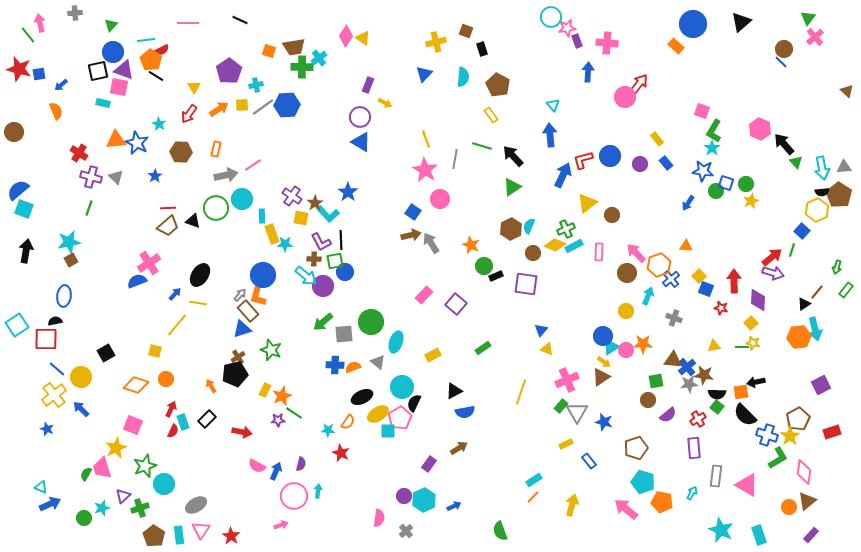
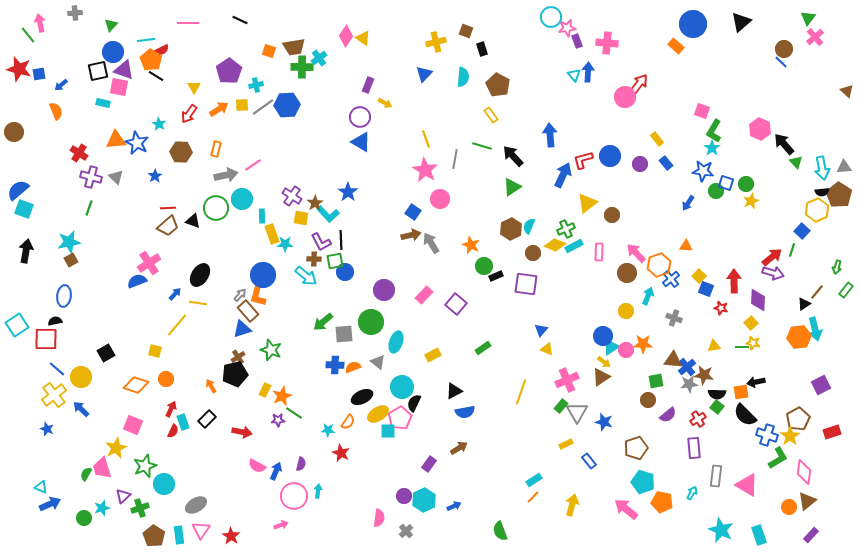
cyan triangle at (553, 105): moved 21 px right, 30 px up
purple circle at (323, 286): moved 61 px right, 4 px down
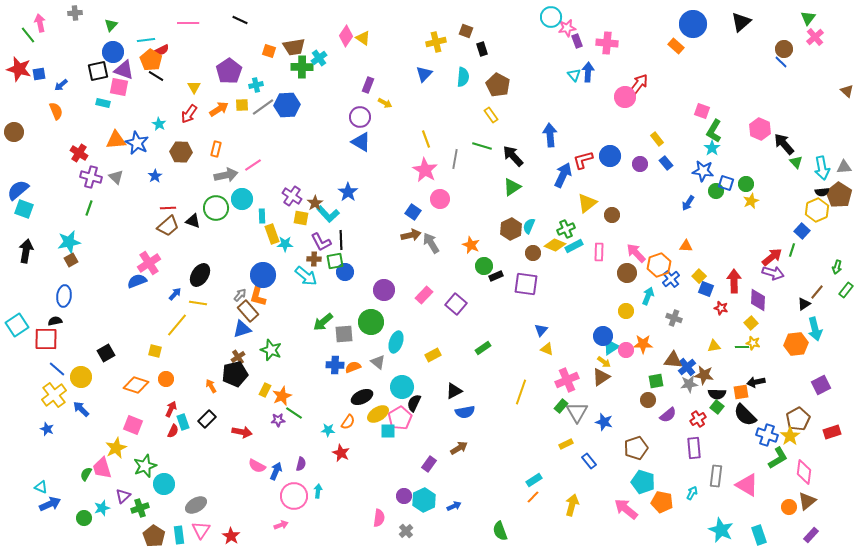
orange hexagon at (799, 337): moved 3 px left, 7 px down
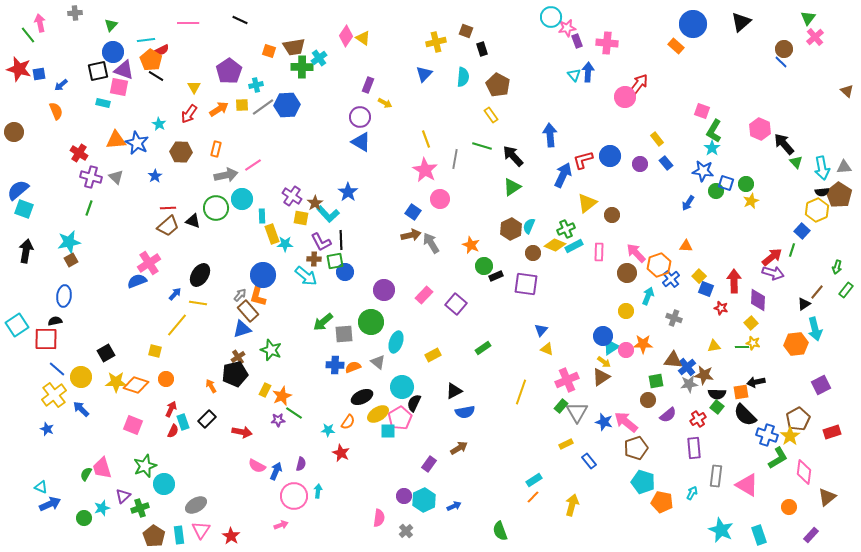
yellow star at (116, 448): moved 66 px up; rotated 25 degrees clockwise
brown triangle at (807, 501): moved 20 px right, 4 px up
pink arrow at (626, 509): moved 87 px up
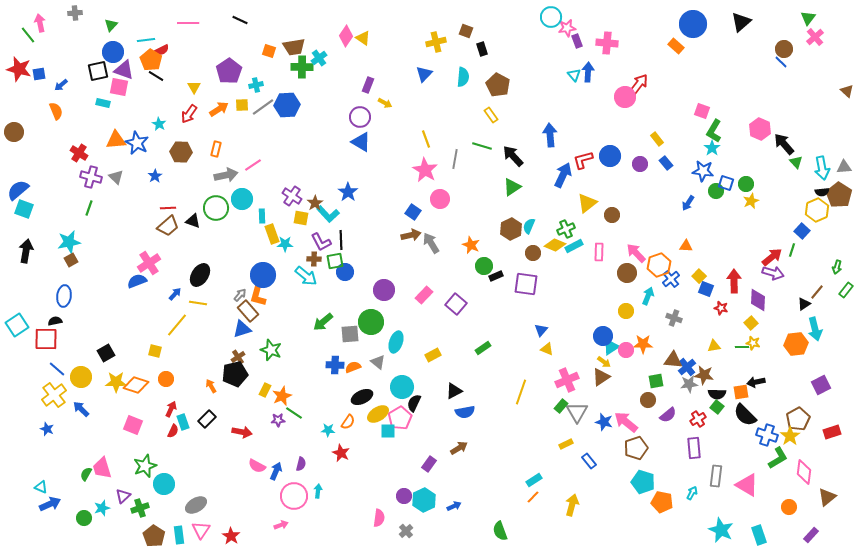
gray square at (344, 334): moved 6 px right
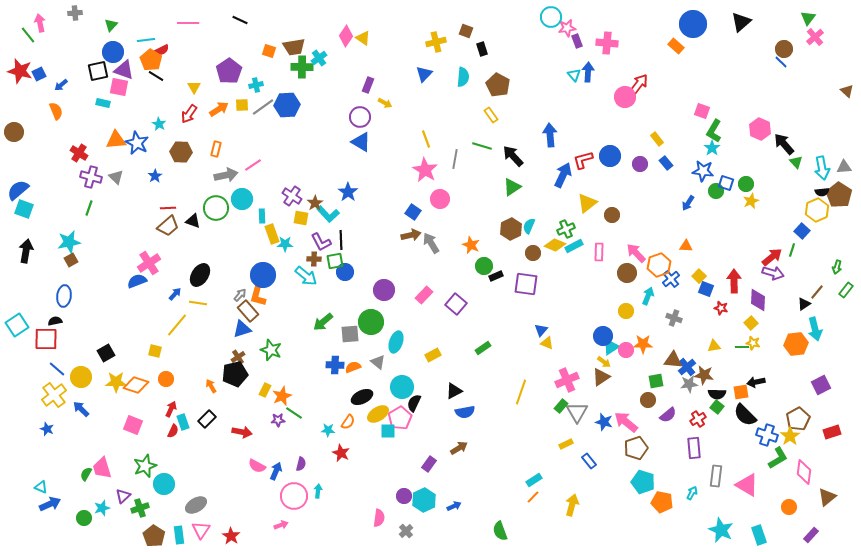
red star at (19, 69): moved 1 px right, 2 px down
blue square at (39, 74): rotated 16 degrees counterclockwise
yellow triangle at (547, 349): moved 6 px up
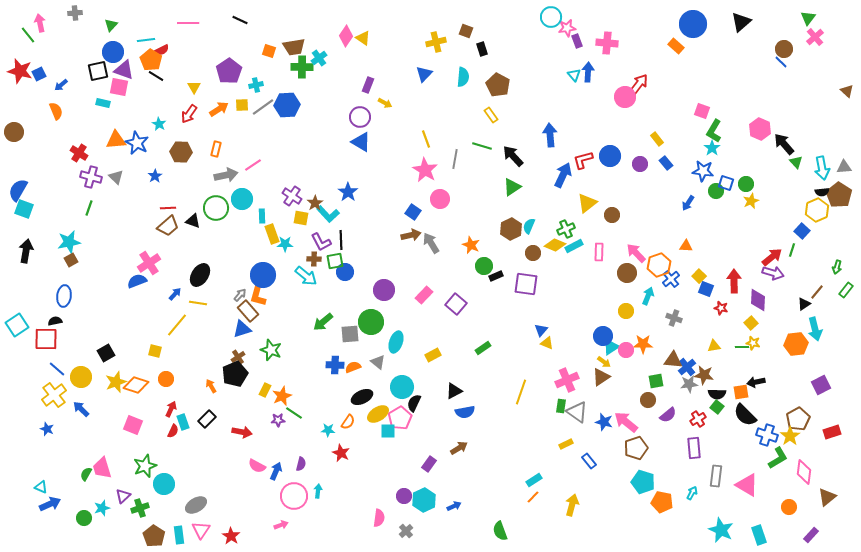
blue semicircle at (18, 190): rotated 20 degrees counterclockwise
black pentagon at (235, 374): rotated 10 degrees counterclockwise
yellow star at (116, 382): rotated 20 degrees counterclockwise
green rectangle at (561, 406): rotated 32 degrees counterclockwise
gray triangle at (577, 412): rotated 25 degrees counterclockwise
